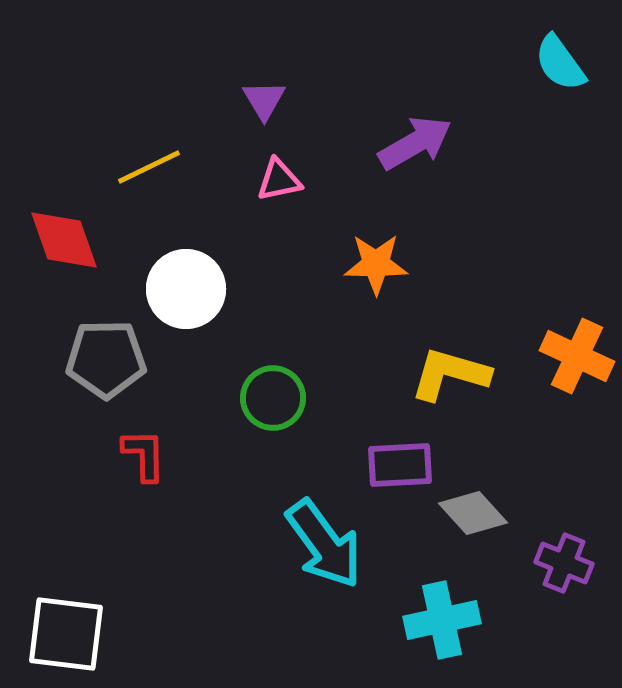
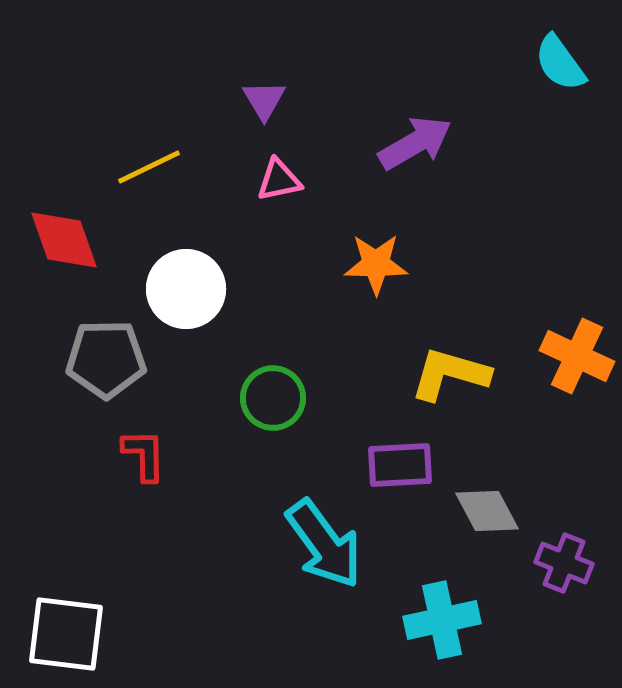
gray diamond: moved 14 px right, 2 px up; rotated 14 degrees clockwise
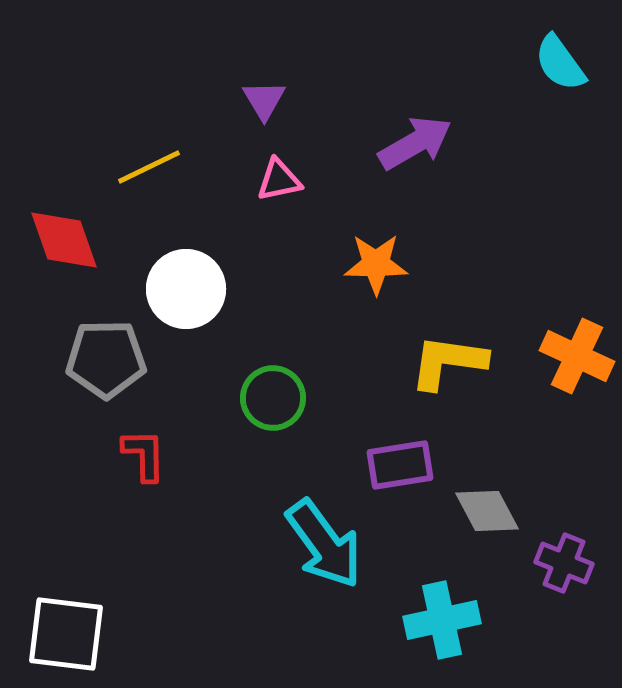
yellow L-shape: moved 2 px left, 12 px up; rotated 8 degrees counterclockwise
purple rectangle: rotated 6 degrees counterclockwise
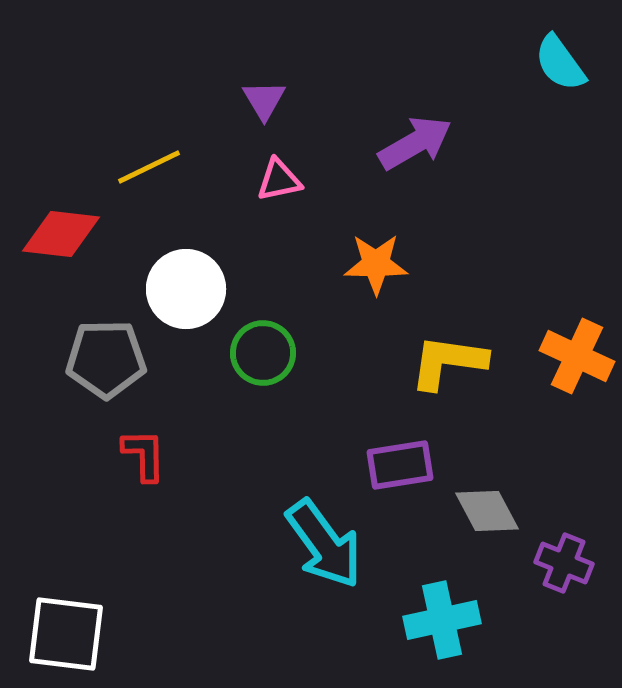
red diamond: moved 3 px left, 6 px up; rotated 64 degrees counterclockwise
green circle: moved 10 px left, 45 px up
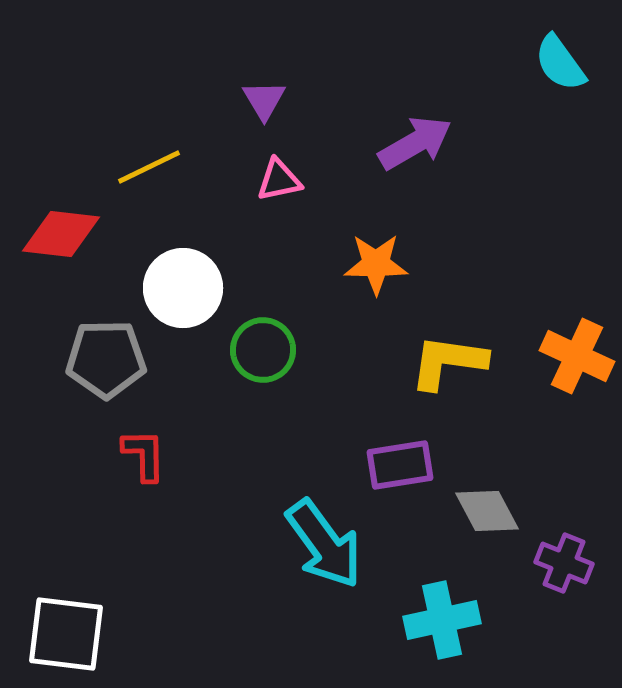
white circle: moved 3 px left, 1 px up
green circle: moved 3 px up
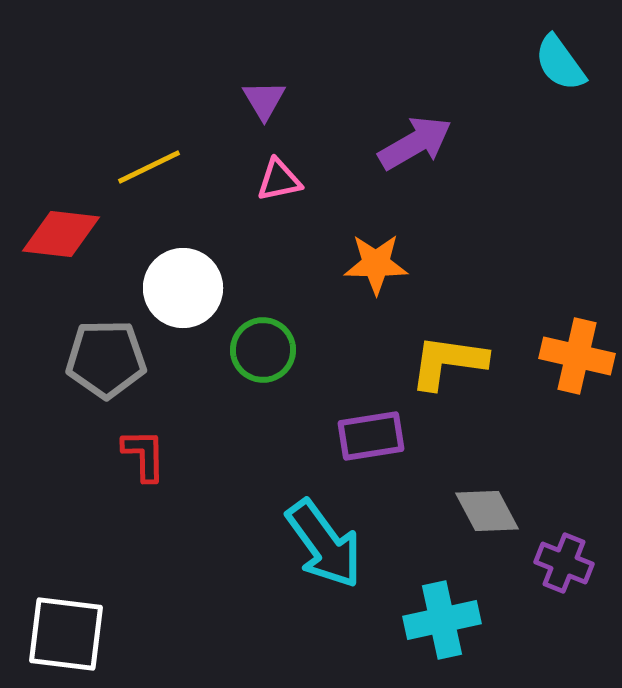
orange cross: rotated 12 degrees counterclockwise
purple rectangle: moved 29 px left, 29 px up
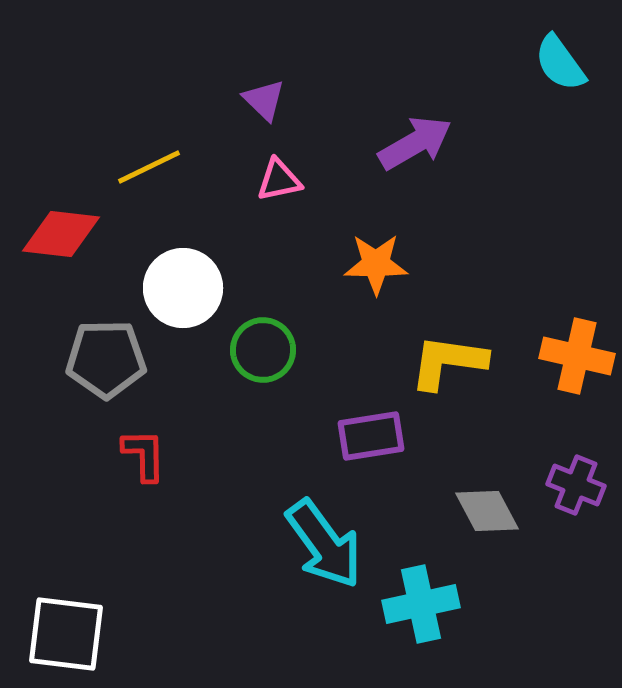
purple triangle: rotated 15 degrees counterclockwise
purple cross: moved 12 px right, 78 px up
cyan cross: moved 21 px left, 16 px up
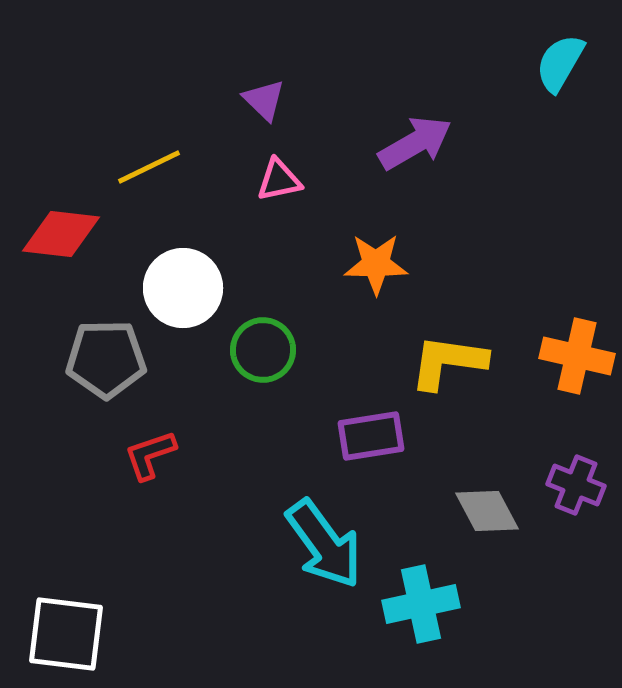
cyan semicircle: rotated 66 degrees clockwise
red L-shape: moved 6 px right; rotated 108 degrees counterclockwise
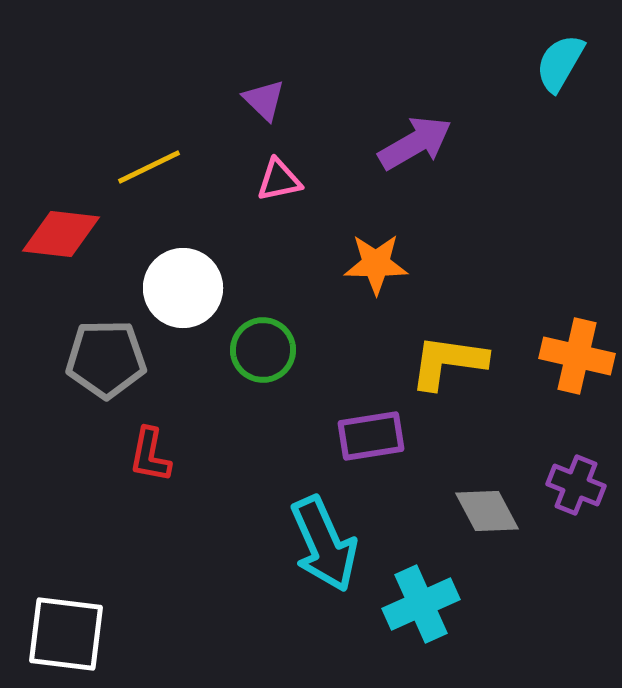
red L-shape: rotated 60 degrees counterclockwise
cyan arrow: rotated 12 degrees clockwise
cyan cross: rotated 12 degrees counterclockwise
